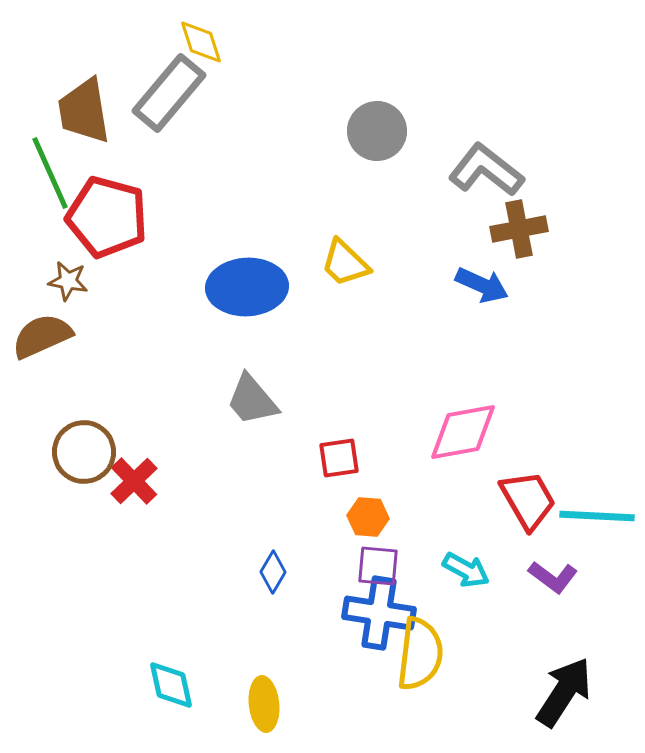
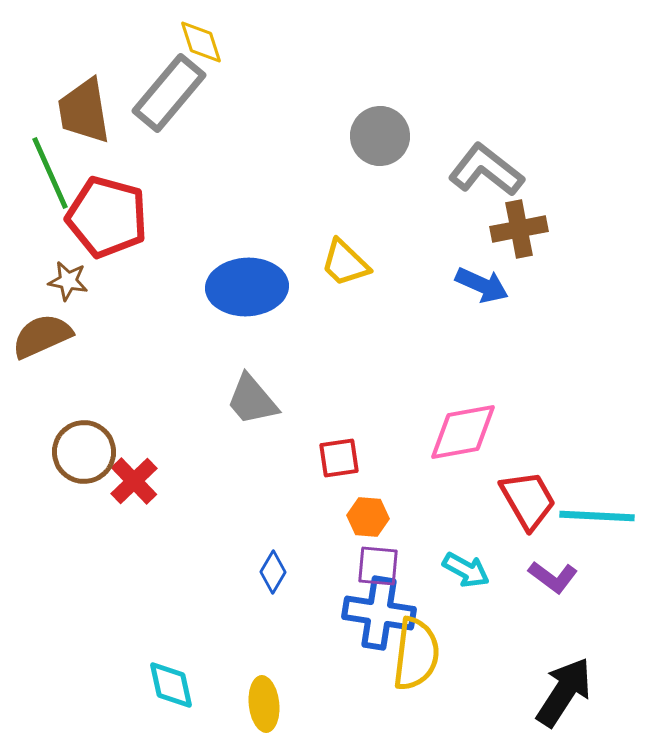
gray circle: moved 3 px right, 5 px down
yellow semicircle: moved 4 px left
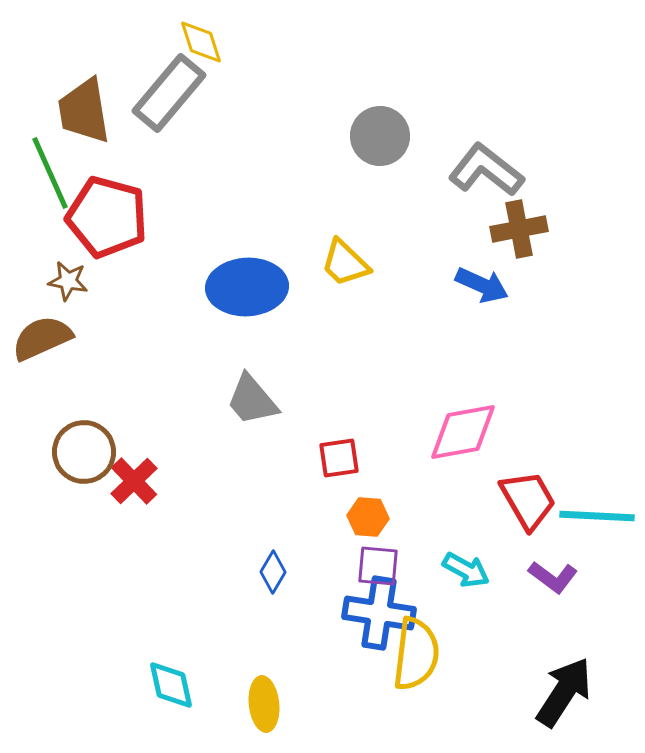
brown semicircle: moved 2 px down
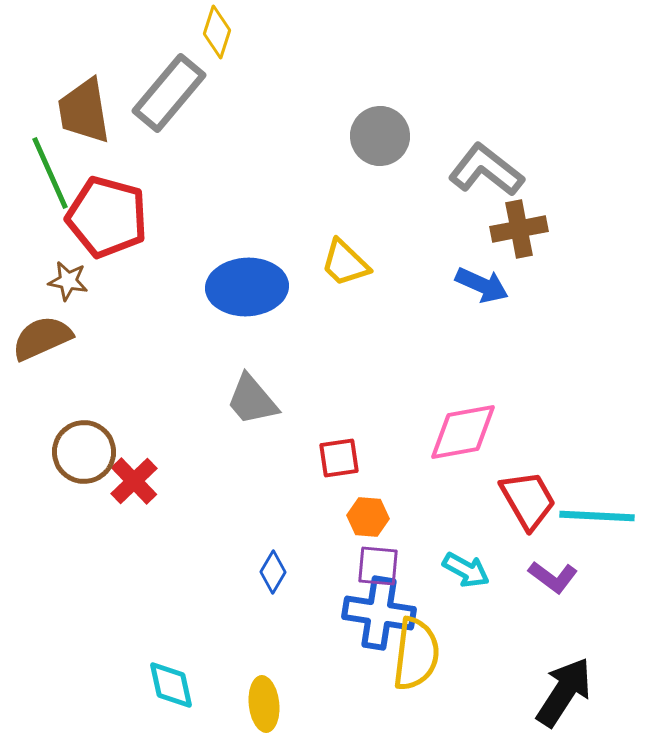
yellow diamond: moved 16 px right, 10 px up; rotated 36 degrees clockwise
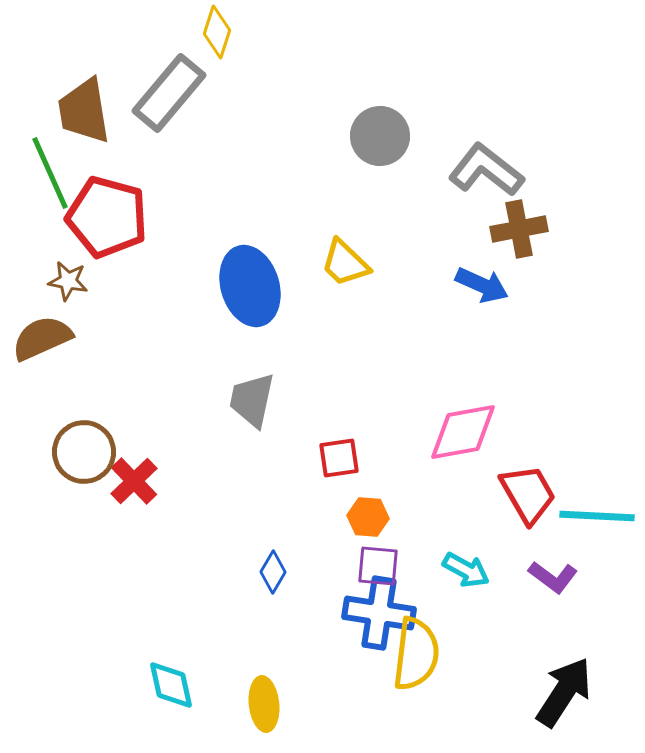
blue ellipse: moved 3 px right, 1 px up; rotated 76 degrees clockwise
gray trapezoid: rotated 52 degrees clockwise
red trapezoid: moved 6 px up
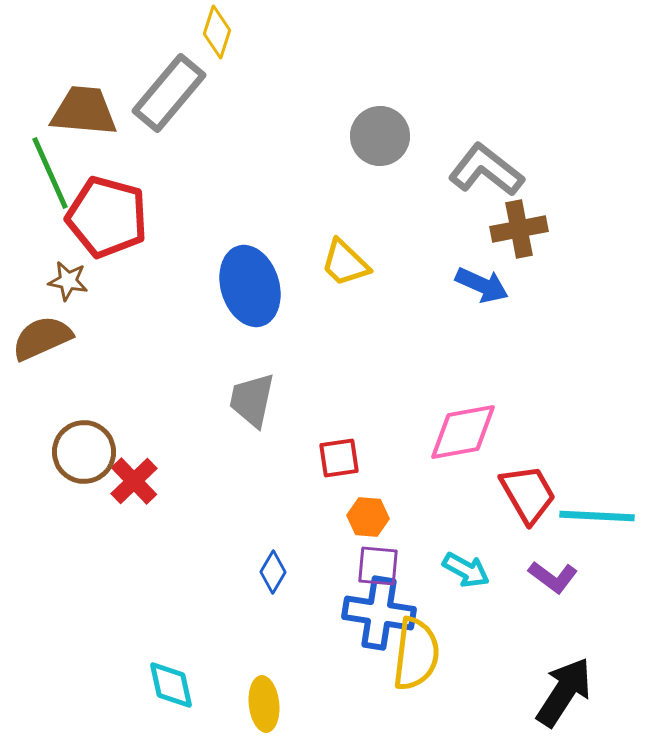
brown trapezoid: rotated 104 degrees clockwise
